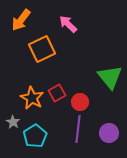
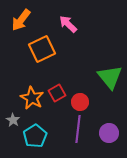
gray star: moved 2 px up
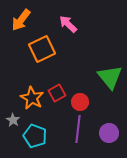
cyan pentagon: rotated 20 degrees counterclockwise
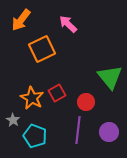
red circle: moved 6 px right
purple line: moved 1 px down
purple circle: moved 1 px up
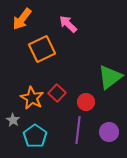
orange arrow: moved 1 px right, 1 px up
green triangle: rotated 32 degrees clockwise
red square: rotated 18 degrees counterclockwise
cyan pentagon: rotated 15 degrees clockwise
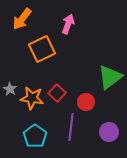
pink arrow: rotated 66 degrees clockwise
orange star: rotated 20 degrees counterclockwise
gray star: moved 3 px left, 31 px up
purple line: moved 7 px left, 3 px up
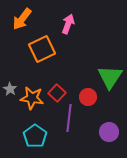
green triangle: rotated 20 degrees counterclockwise
red circle: moved 2 px right, 5 px up
purple line: moved 2 px left, 9 px up
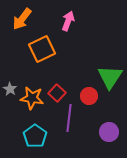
pink arrow: moved 3 px up
red circle: moved 1 px right, 1 px up
